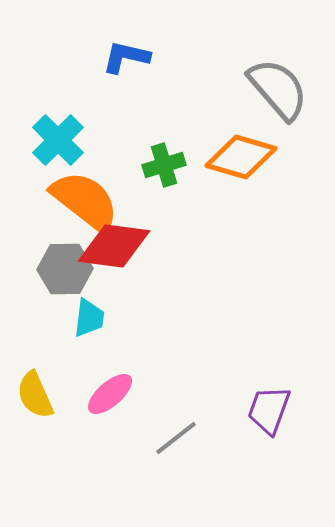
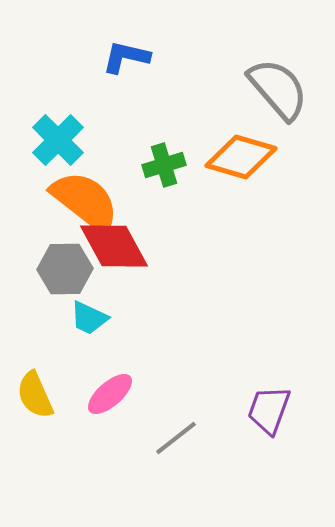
red diamond: rotated 54 degrees clockwise
cyan trapezoid: rotated 108 degrees clockwise
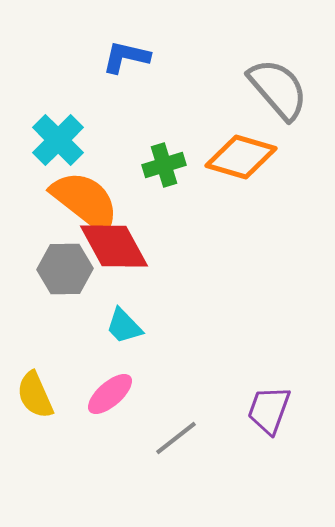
cyan trapezoid: moved 35 px right, 8 px down; rotated 21 degrees clockwise
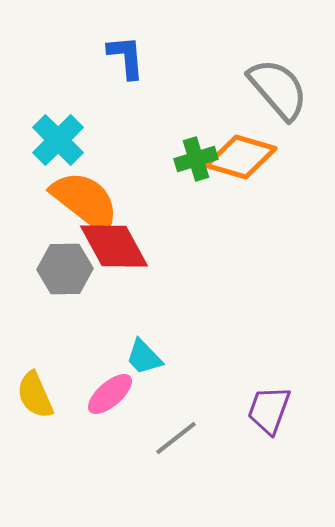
blue L-shape: rotated 72 degrees clockwise
green cross: moved 32 px right, 6 px up
cyan trapezoid: moved 20 px right, 31 px down
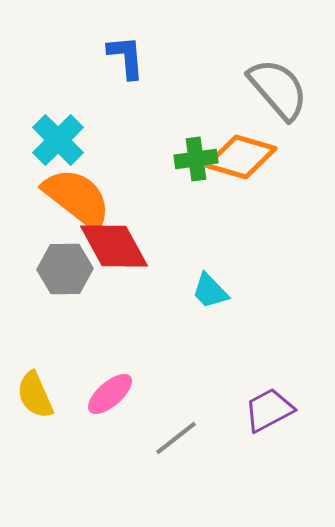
green cross: rotated 9 degrees clockwise
orange semicircle: moved 8 px left, 3 px up
cyan trapezoid: moved 66 px right, 66 px up
purple trapezoid: rotated 42 degrees clockwise
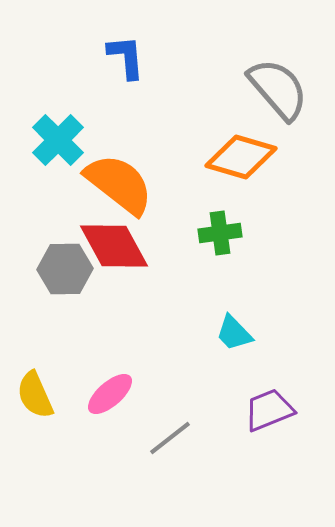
green cross: moved 24 px right, 74 px down
orange semicircle: moved 42 px right, 14 px up
cyan trapezoid: moved 24 px right, 42 px down
purple trapezoid: rotated 6 degrees clockwise
gray line: moved 6 px left
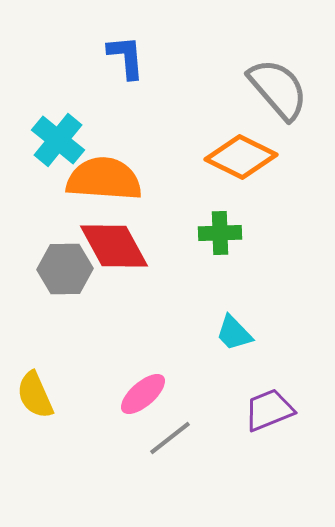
cyan cross: rotated 6 degrees counterclockwise
orange diamond: rotated 10 degrees clockwise
orange semicircle: moved 15 px left, 5 px up; rotated 34 degrees counterclockwise
green cross: rotated 6 degrees clockwise
pink ellipse: moved 33 px right
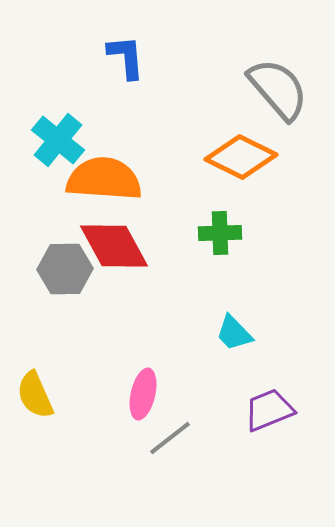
pink ellipse: rotated 36 degrees counterclockwise
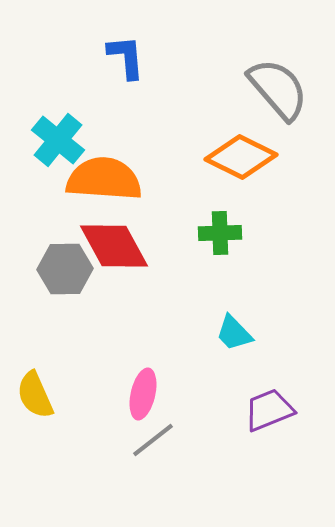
gray line: moved 17 px left, 2 px down
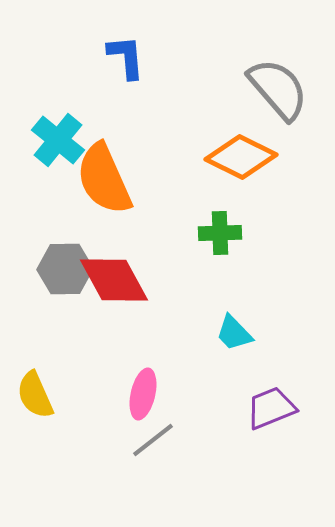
orange semicircle: rotated 118 degrees counterclockwise
red diamond: moved 34 px down
purple trapezoid: moved 2 px right, 2 px up
